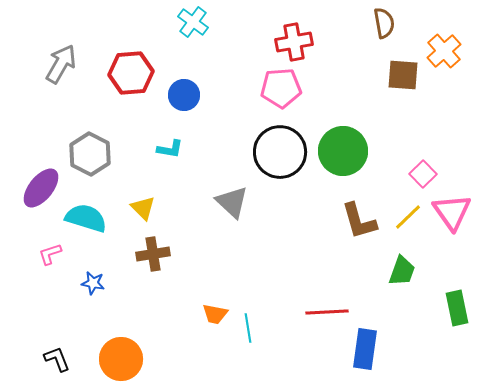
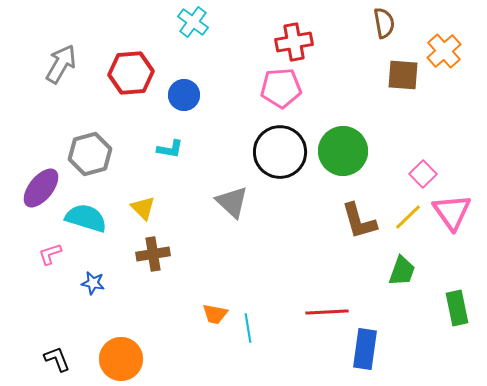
gray hexagon: rotated 18 degrees clockwise
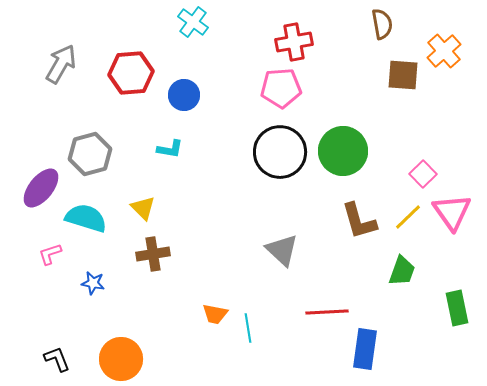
brown semicircle: moved 2 px left, 1 px down
gray triangle: moved 50 px right, 48 px down
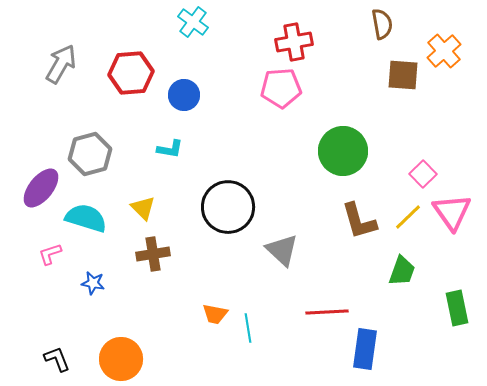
black circle: moved 52 px left, 55 px down
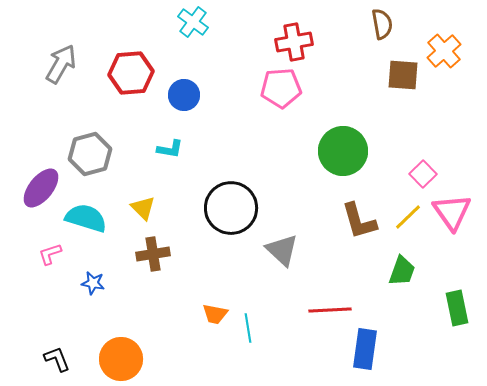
black circle: moved 3 px right, 1 px down
red line: moved 3 px right, 2 px up
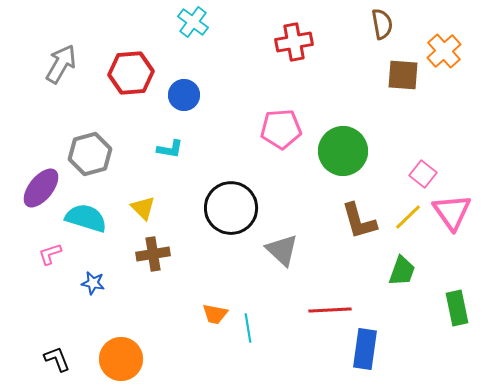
pink pentagon: moved 41 px down
pink square: rotated 8 degrees counterclockwise
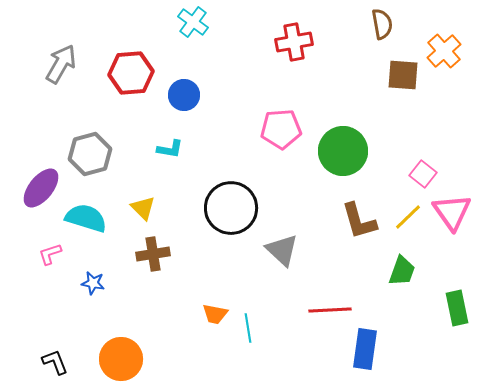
black L-shape: moved 2 px left, 3 px down
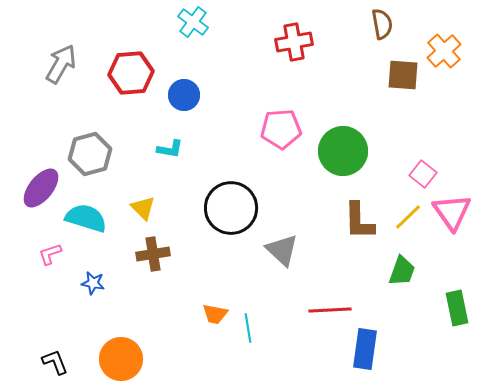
brown L-shape: rotated 15 degrees clockwise
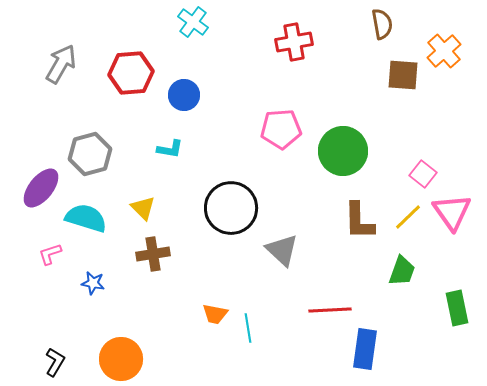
black L-shape: rotated 52 degrees clockwise
